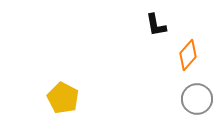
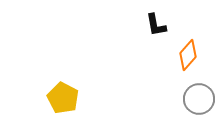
gray circle: moved 2 px right
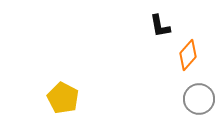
black L-shape: moved 4 px right, 1 px down
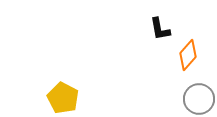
black L-shape: moved 3 px down
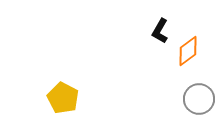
black L-shape: moved 2 px down; rotated 40 degrees clockwise
orange diamond: moved 4 px up; rotated 12 degrees clockwise
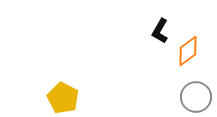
gray circle: moved 3 px left, 2 px up
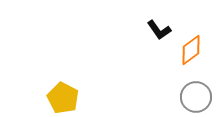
black L-shape: moved 1 px left, 1 px up; rotated 65 degrees counterclockwise
orange diamond: moved 3 px right, 1 px up
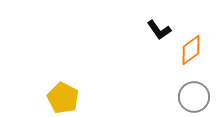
gray circle: moved 2 px left
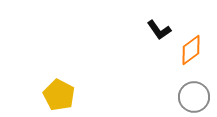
yellow pentagon: moved 4 px left, 3 px up
